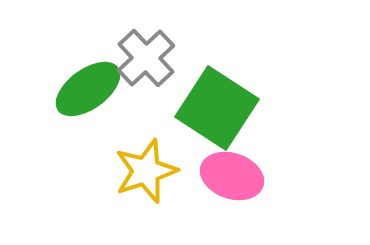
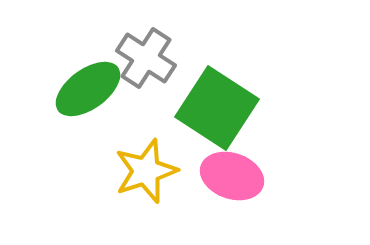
gray cross: rotated 14 degrees counterclockwise
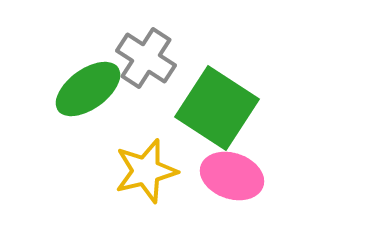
yellow star: rotated 4 degrees clockwise
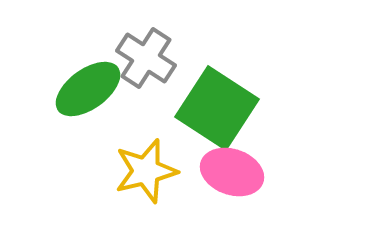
pink ellipse: moved 4 px up
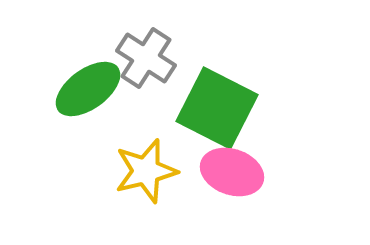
green square: rotated 6 degrees counterclockwise
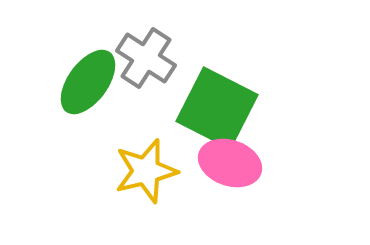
green ellipse: moved 7 px up; rotated 18 degrees counterclockwise
pink ellipse: moved 2 px left, 9 px up
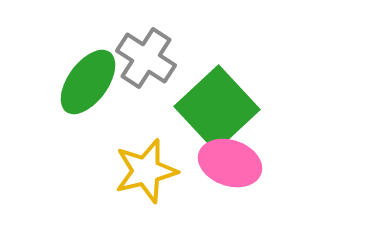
green square: rotated 20 degrees clockwise
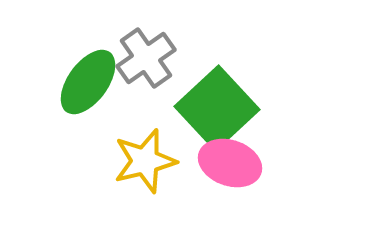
gray cross: rotated 22 degrees clockwise
yellow star: moved 1 px left, 10 px up
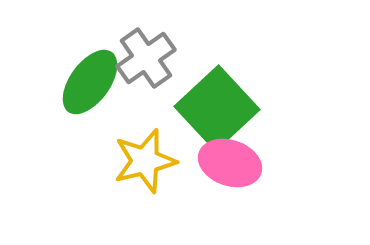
green ellipse: moved 2 px right
